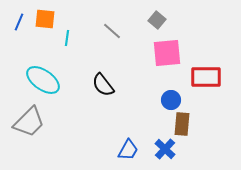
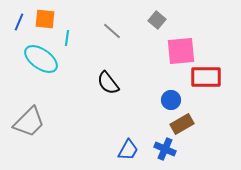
pink square: moved 14 px right, 2 px up
cyan ellipse: moved 2 px left, 21 px up
black semicircle: moved 5 px right, 2 px up
brown rectangle: rotated 55 degrees clockwise
blue cross: rotated 20 degrees counterclockwise
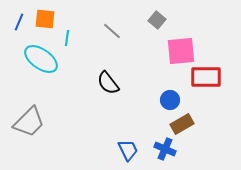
blue circle: moved 1 px left
blue trapezoid: rotated 55 degrees counterclockwise
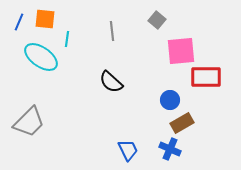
gray line: rotated 42 degrees clockwise
cyan line: moved 1 px down
cyan ellipse: moved 2 px up
black semicircle: moved 3 px right, 1 px up; rotated 10 degrees counterclockwise
brown rectangle: moved 1 px up
blue cross: moved 5 px right
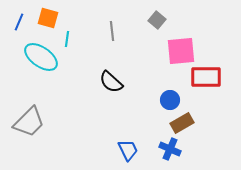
orange square: moved 3 px right, 1 px up; rotated 10 degrees clockwise
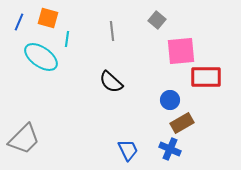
gray trapezoid: moved 5 px left, 17 px down
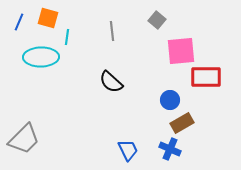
cyan line: moved 2 px up
cyan ellipse: rotated 36 degrees counterclockwise
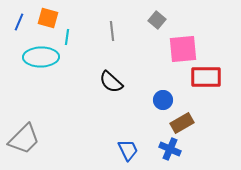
pink square: moved 2 px right, 2 px up
blue circle: moved 7 px left
